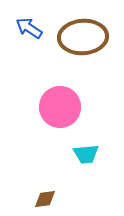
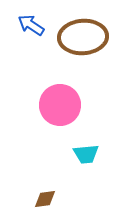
blue arrow: moved 2 px right, 3 px up
pink circle: moved 2 px up
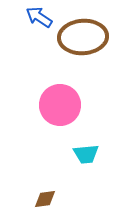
blue arrow: moved 8 px right, 8 px up
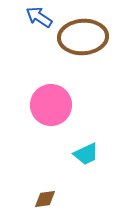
pink circle: moved 9 px left
cyan trapezoid: rotated 20 degrees counterclockwise
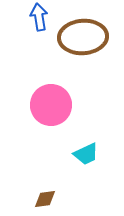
blue arrow: rotated 48 degrees clockwise
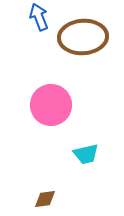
blue arrow: rotated 12 degrees counterclockwise
cyan trapezoid: rotated 12 degrees clockwise
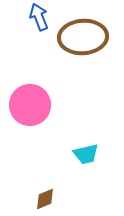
pink circle: moved 21 px left
brown diamond: rotated 15 degrees counterclockwise
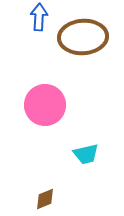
blue arrow: rotated 24 degrees clockwise
pink circle: moved 15 px right
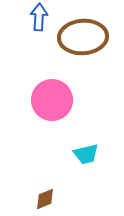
pink circle: moved 7 px right, 5 px up
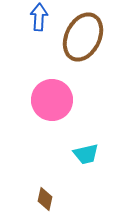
brown ellipse: rotated 60 degrees counterclockwise
brown diamond: rotated 55 degrees counterclockwise
